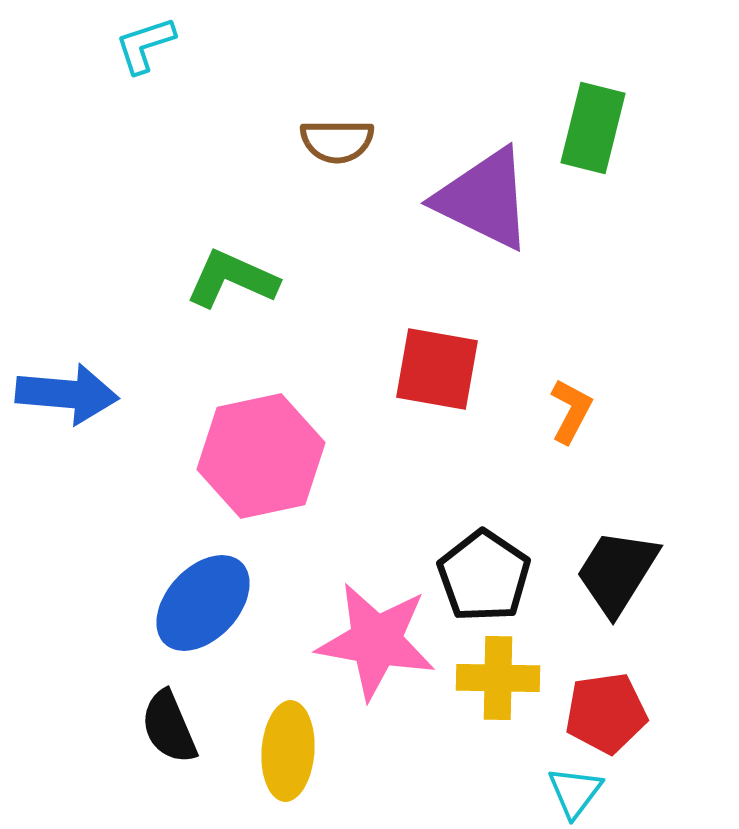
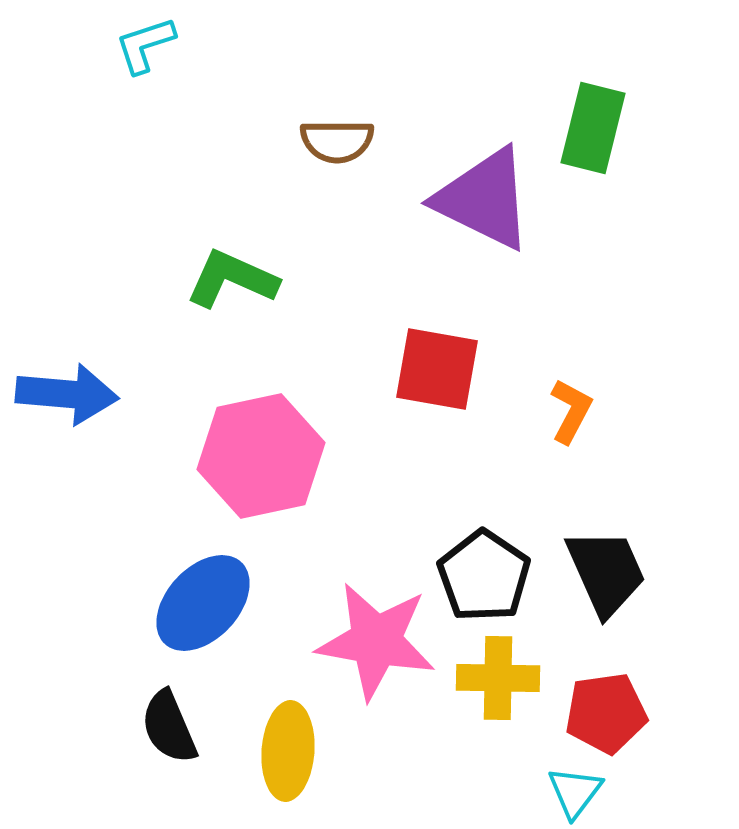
black trapezoid: moved 11 px left; rotated 124 degrees clockwise
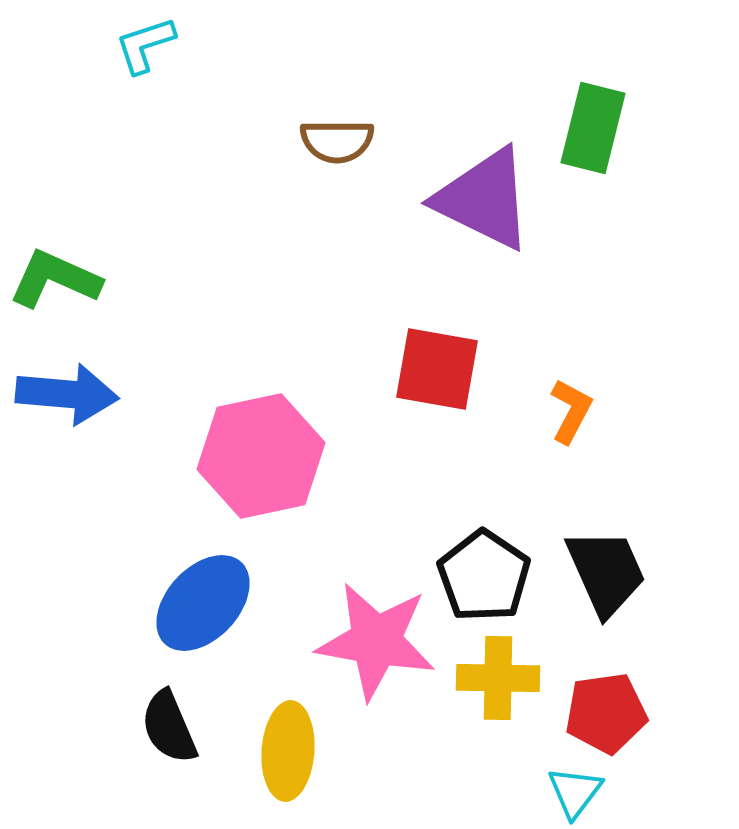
green L-shape: moved 177 px left
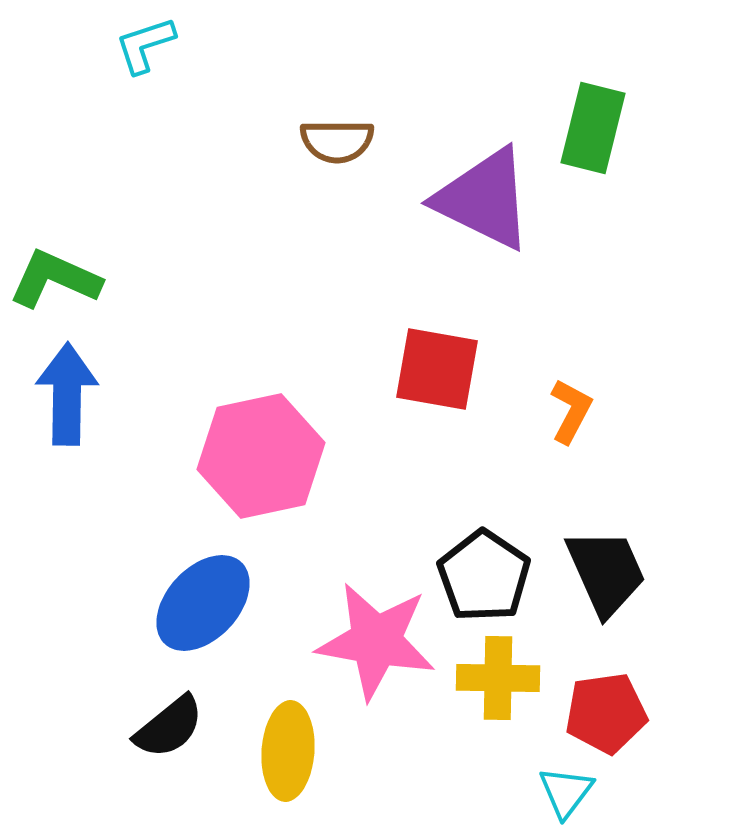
blue arrow: rotated 94 degrees counterclockwise
black semicircle: rotated 106 degrees counterclockwise
cyan triangle: moved 9 px left
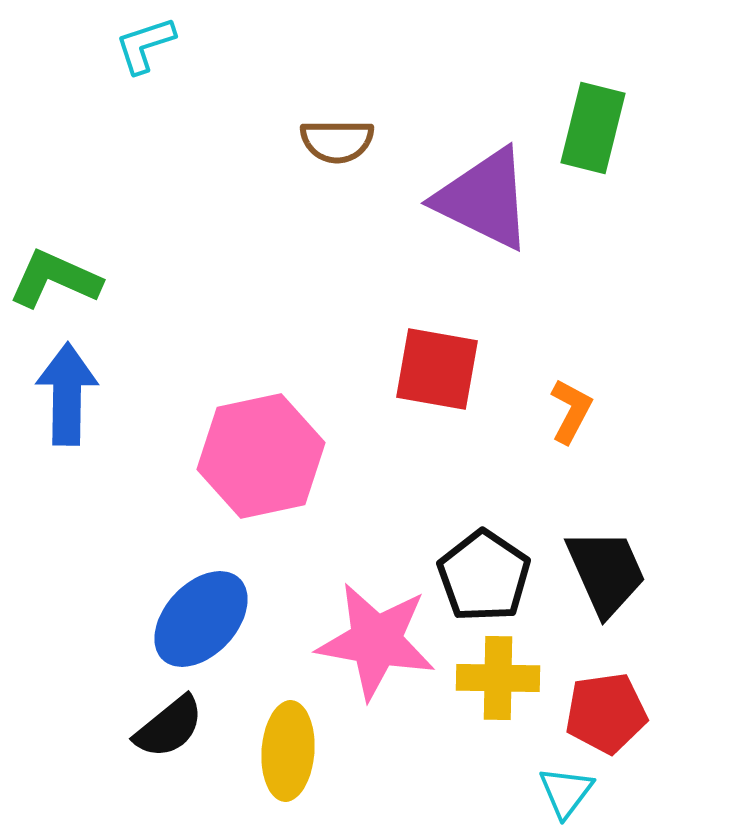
blue ellipse: moved 2 px left, 16 px down
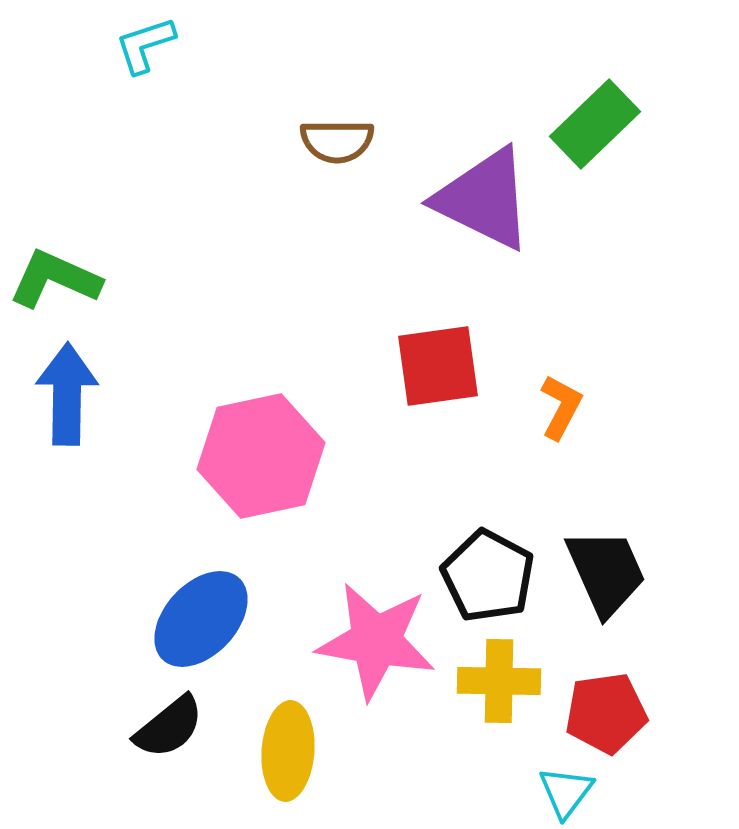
green rectangle: moved 2 px right, 4 px up; rotated 32 degrees clockwise
red square: moved 1 px right, 3 px up; rotated 18 degrees counterclockwise
orange L-shape: moved 10 px left, 4 px up
black pentagon: moved 4 px right; rotated 6 degrees counterclockwise
yellow cross: moved 1 px right, 3 px down
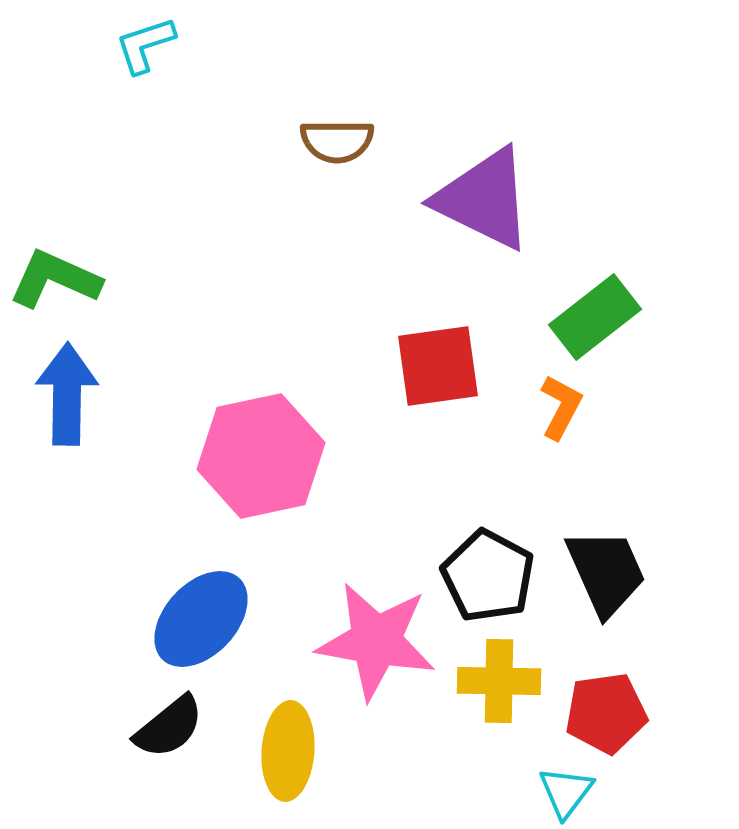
green rectangle: moved 193 px down; rotated 6 degrees clockwise
